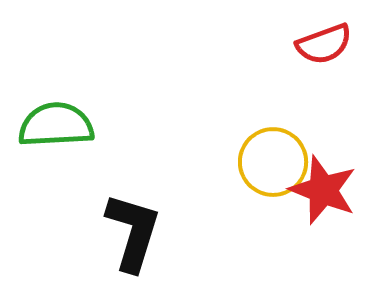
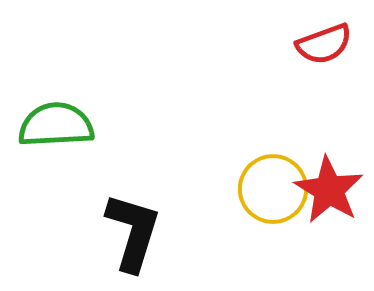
yellow circle: moved 27 px down
red star: moved 6 px right; rotated 10 degrees clockwise
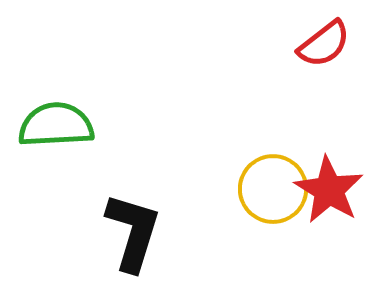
red semicircle: rotated 18 degrees counterclockwise
